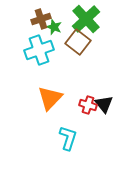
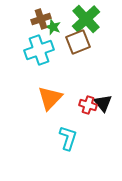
green star: moved 1 px left
brown square: rotated 30 degrees clockwise
black triangle: moved 1 px left, 1 px up
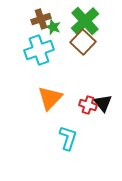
green cross: moved 1 px left, 2 px down
brown square: moved 5 px right; rotated 25 degrees counterclockwise
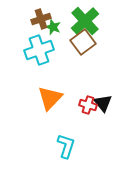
brown square: rotated 10 degrees clockwise
cyan L-shape: moved 2 px left, 8 px down
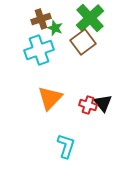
green cross: moved 5 px right, 3 px up
green star: moved 2 px right, 1 px down
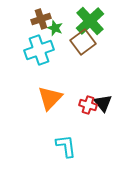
green cross: moved 3 px down
cyan L-shape: rotated 25 degrees counterclockwise
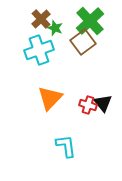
brown cross: rotated 24 degrees counterclockwise
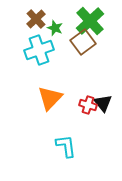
brown cross: moved 5 px left
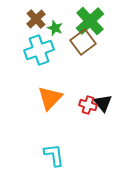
cyan L-shape: moved 12 px left, 9 px down
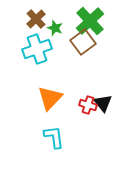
cyan cross: moved 2 px left, 1 px up
cyan L-shape: moved 18 px up
